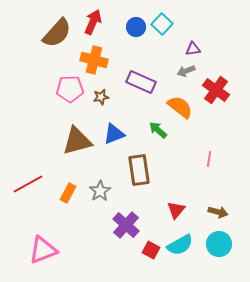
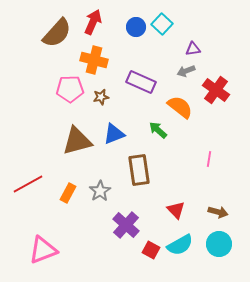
red triangle: rotated 24 degrees counterclockwise
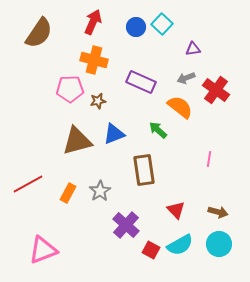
brown semicircle: moved 18 px left; rotated 8 degrees counterclockwise
gray arrow: moved 7 px down
brown star: moved 3 px left, 4 px down
brown rectangle: moved 5 px right
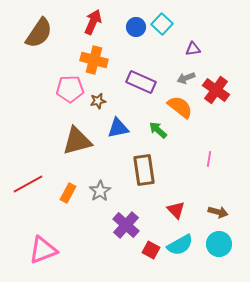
blue triangle: moved 4 px right, 6 px up; rotated 10 degrees clockwise
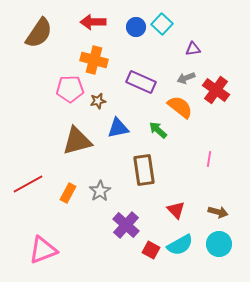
red arrow: rotated 115 degrees counterclockwise
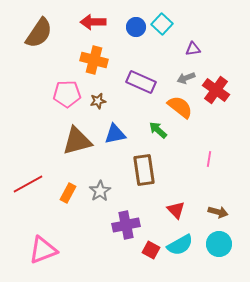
pink pentagon: moved 3 px left, 5 px down
blue triangle: moved 3 px left, 6 px down
purple cross: rotated 36 degrees clockwise
